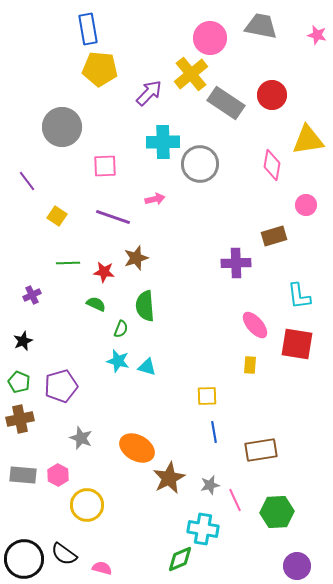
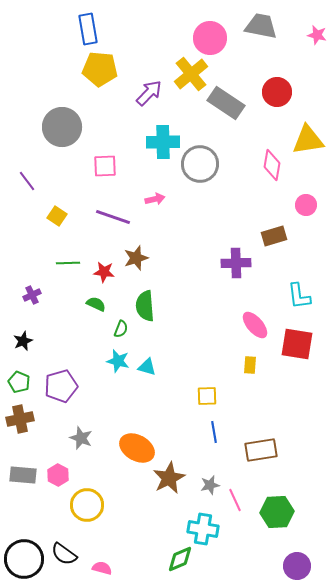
red circle at (272, 95): moved 5 px right, 3 px up
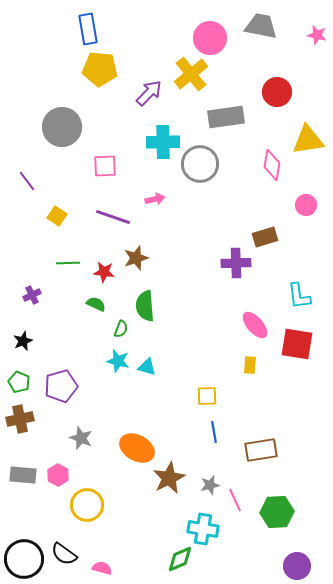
gray rectangle at (226, 103): moved 14 px down; rotated 42 degrees counterclockwise
brown rectangle at (274, 236): moved 9 px left, 1 px down
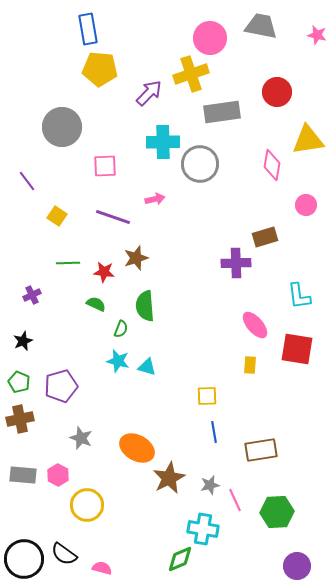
yellow cross at (191, 74): rotated 20 degrees clockwise
gray rectangle at (226, 117): moved 4 px left, 5 px up
red square at (297, 344): moved 5 px down
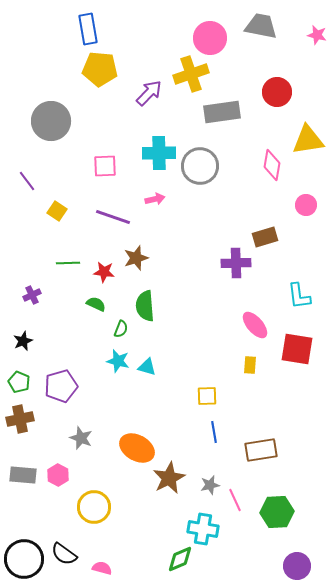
gray circle at (62, 127): moved 11 px left, 6 px up
cyan cross at (163, 142): moved 4 px left, 11 px down
gray circle at (200, 164): moved 2 px down
yellow square at (57, 216): moved 5 px up
yellow circle at (87, 505): moved 7 px right, 2 px down
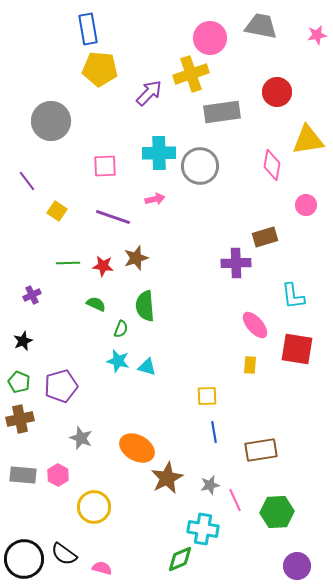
pink star at (317, 35): rotated 24 degrees counterclockwise
red star at (104, 272): moved 1 px left, 6 px up
cyan L-shape at (299, 296): moved 6 px left
brown star at (169, 478): moved 2 px left
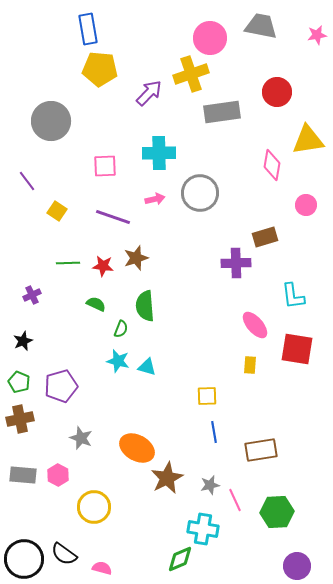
gray circle at (200, 166): moved 27 px down
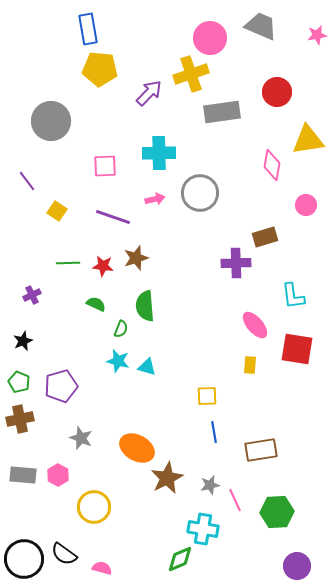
gray trapezoid at (261, 26): rotated 12 degrees clockwise
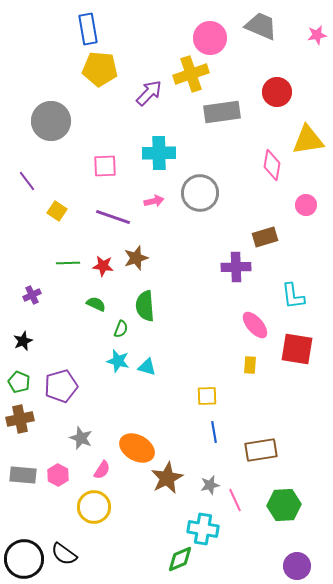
pink arrow at (155, 199): moved 1 px left, 2 px down
purple cross at (236, 263): moved 4 px down
green hexagon at (277, 512): moved 7 px right, 7 px up
pink semicircle at (102, 568): moved 98 px up; rotated 108 degrees clockwise
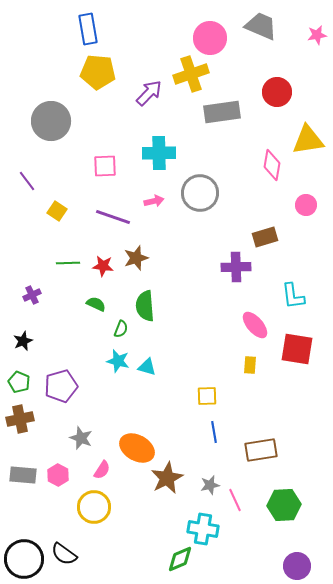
yellow pentagon at (100, 69): moved 2 px left, 3 px down
